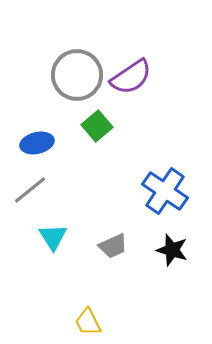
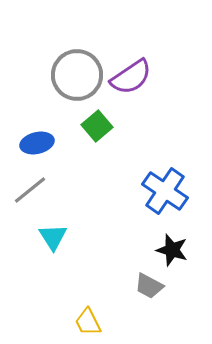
gray trapezoid: moved 36 px right, 40 px down; rotated 52 degrees clockwise
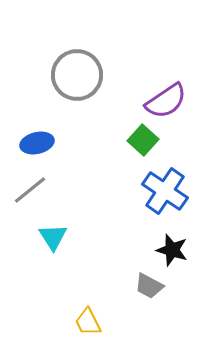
purple semicircle: moved 35 px right, 24 px down
green square: moved 46 px right, 14 px down; rotated 8 degrees counterclockwise
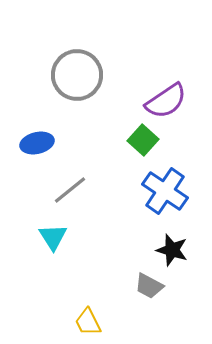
gray line: moved 40 px right
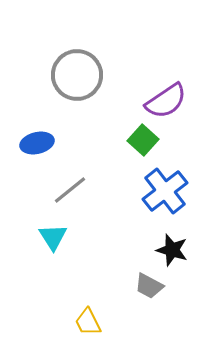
blue cross: rotated 18 degrees clockwise
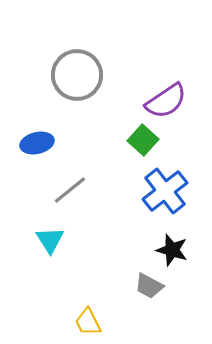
cyan triangle: moved 3 px left, 3 px down
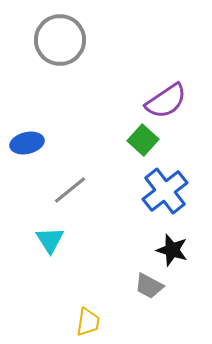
gray circle: moved 17 px left, 35 px up
blue ellipse: moved 10 px left
yellow trapezoid: rotated 144 degrees counterclockwise
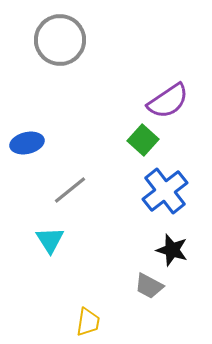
purple semicircle: moved 2 px right
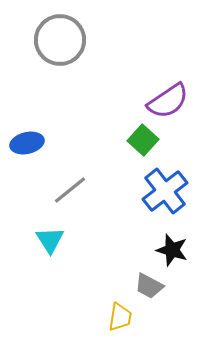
yellow trapezoid: moved 32 px right, 5 px up
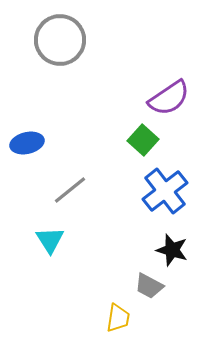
purple semicircle: moved 1 px right, 3 px up
yellow trapezoid: moved 2 px left, 1 px down
